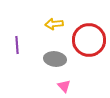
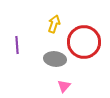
yellow arrow: rotated 114 degrees clockwise
red circle: moved 5 px left, 2 px down
pink triangle: rotated 24 degrees clockwise
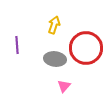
yellow arrow: moved 1 px down
red circle: moved 2 px right, 6 px down
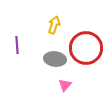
pink triangle: moved 1 px right, 1 px up
